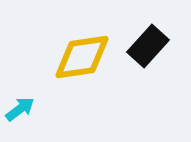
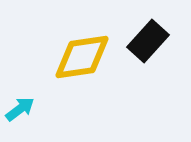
black rectangle: moved 5 px up
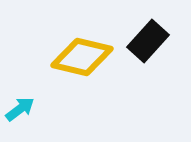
yellow diamond: rotated 22 degrees clockwise
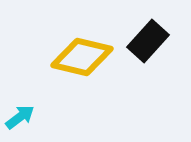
cyan arrow: moved 8 px down
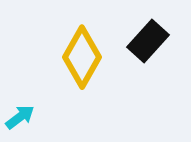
yellow diamond: rotated 74 degrees counterclockwise
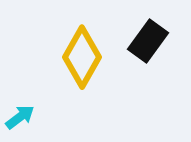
black rectangle: rotated 6 degrees counterclockwise
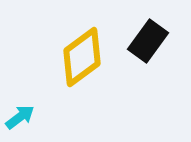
yellow diamond: rotated 24 degrees clockwise
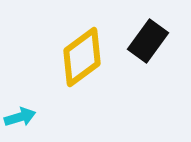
cyan arrow: rotated 20 degrees clockwise
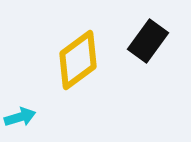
yellow diamond: moved 4 px left, 3 px down
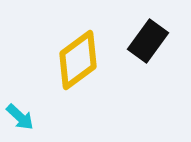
cyan arrow: rotated 60 degrees clockwise
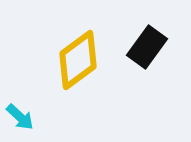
black rectangle: moved 1 px left, 6 px down
